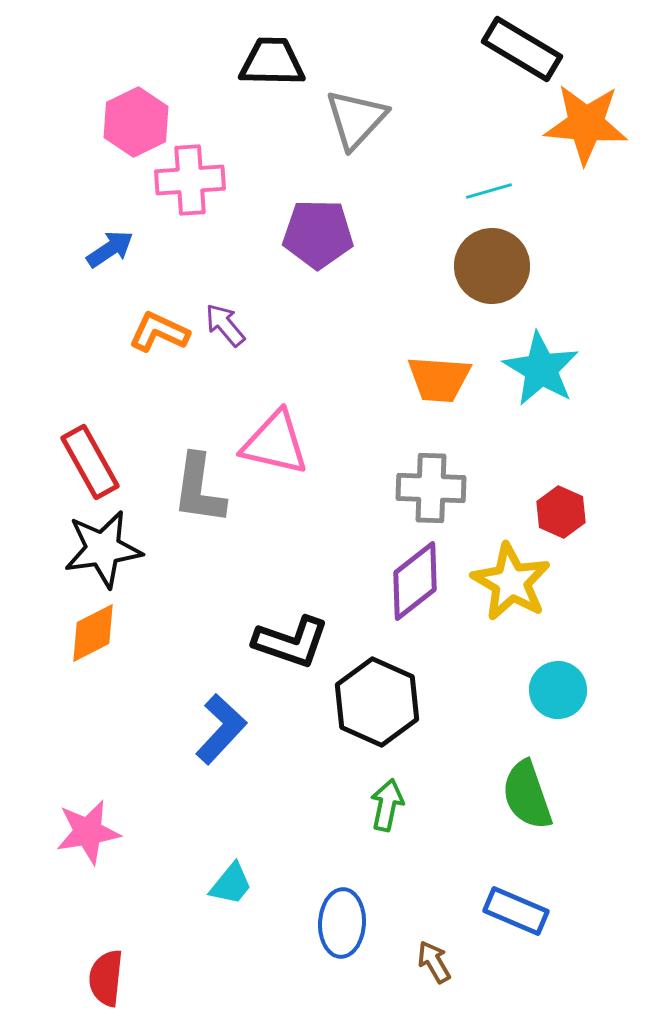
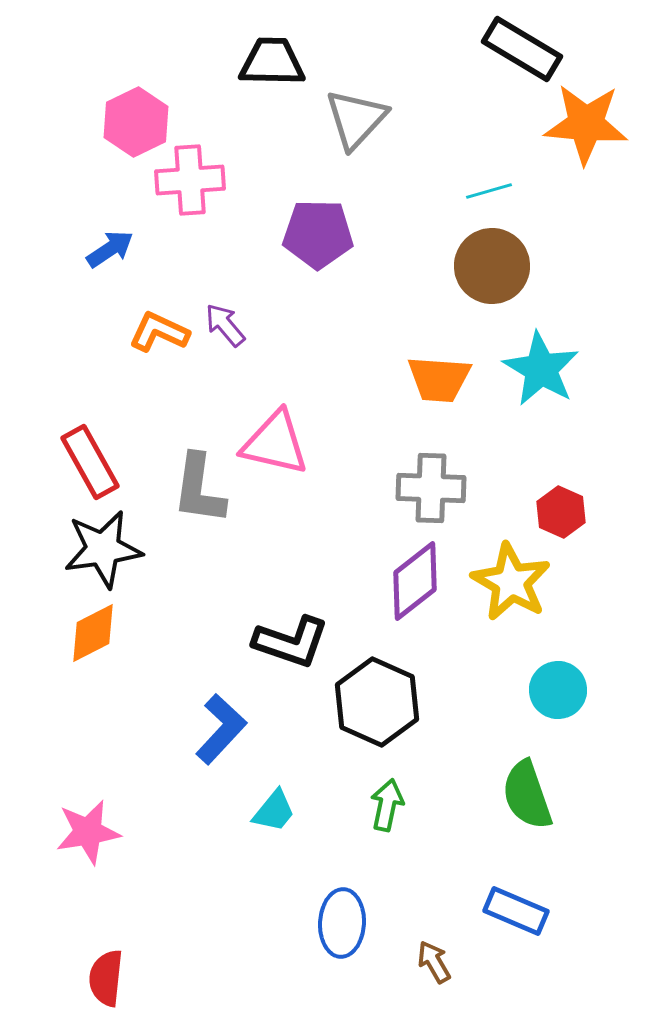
cyan trapezoid: moved 43 px right, 73 px up
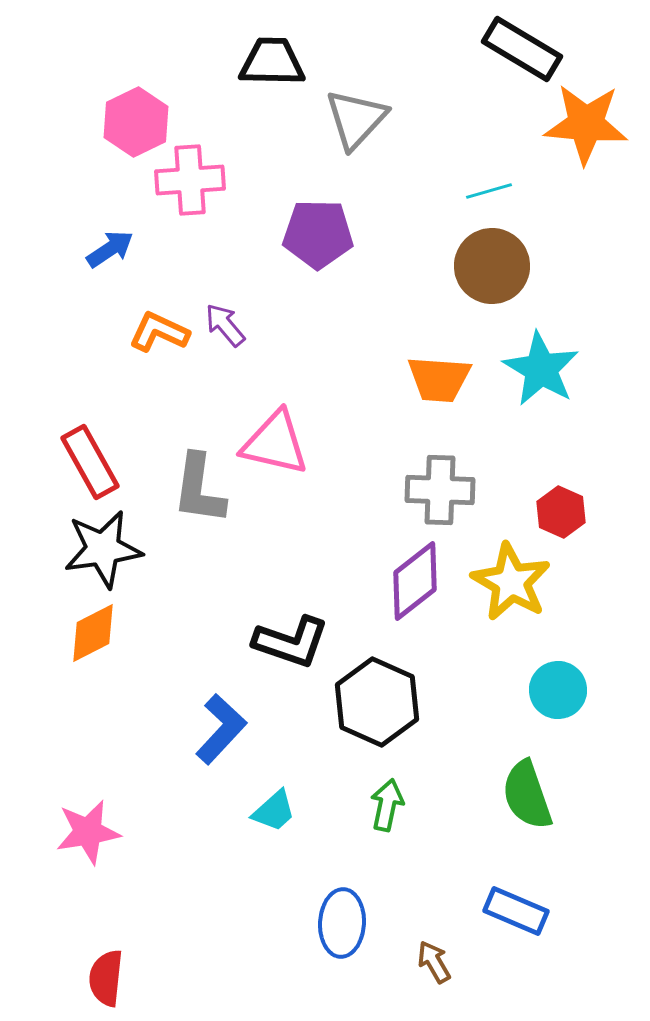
gray cross: moved 9 px right, 2 px down
cyan trapezoid: rotated 9 degrees clockwise
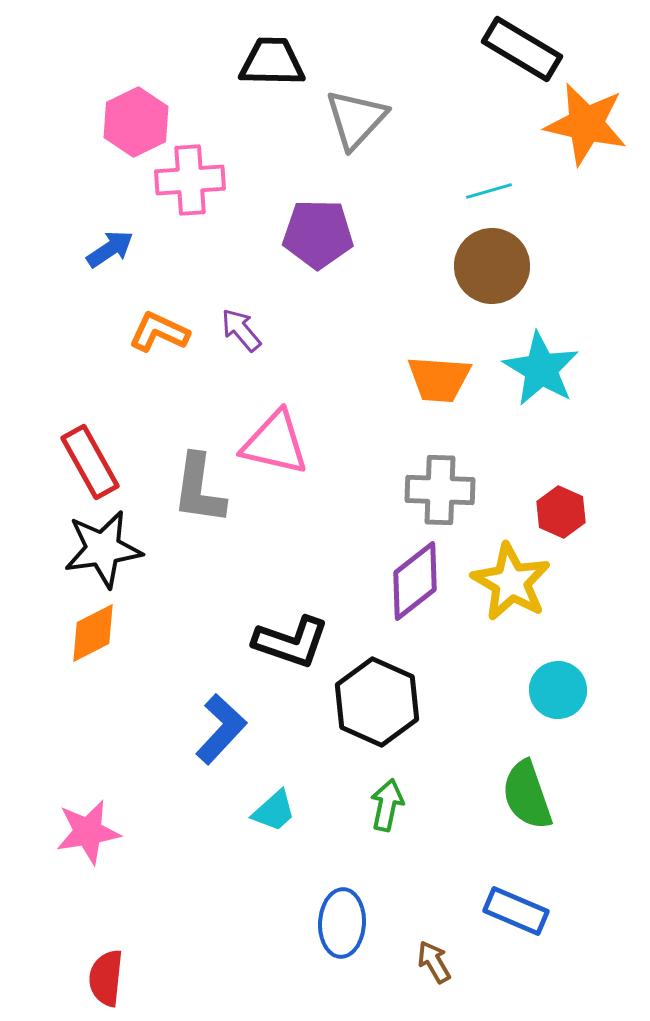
orange star: rotated 8 degrees clockwise
purple arrow: moved 16 px right, 5 px down
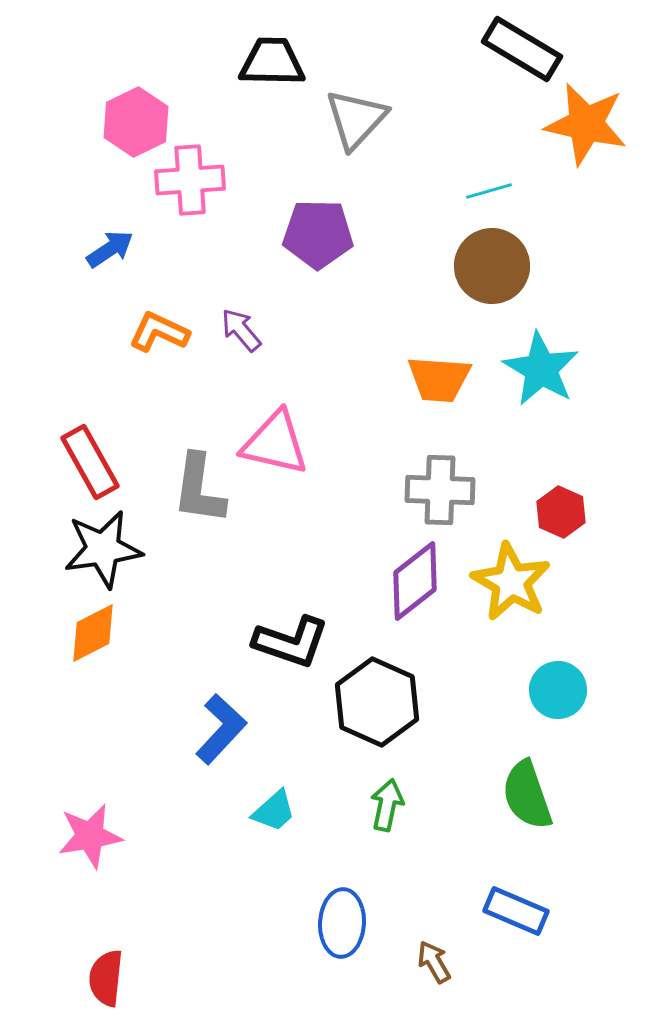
pink star: moved 2 px right, 4 px down
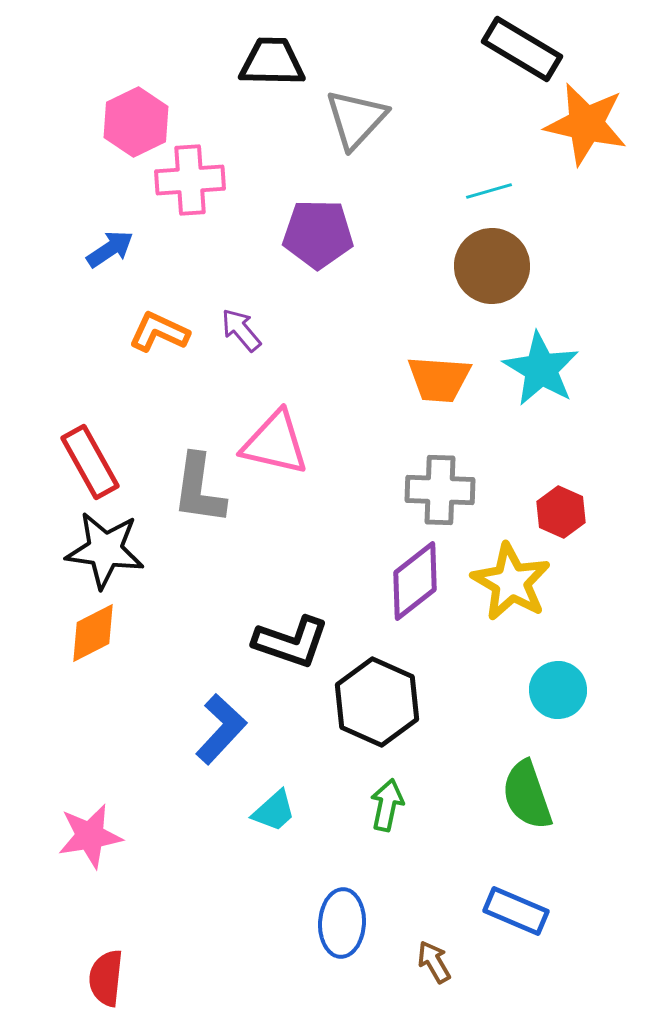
black star: moved 2 px right, 1 px down; rotated 16 degrees clockwise
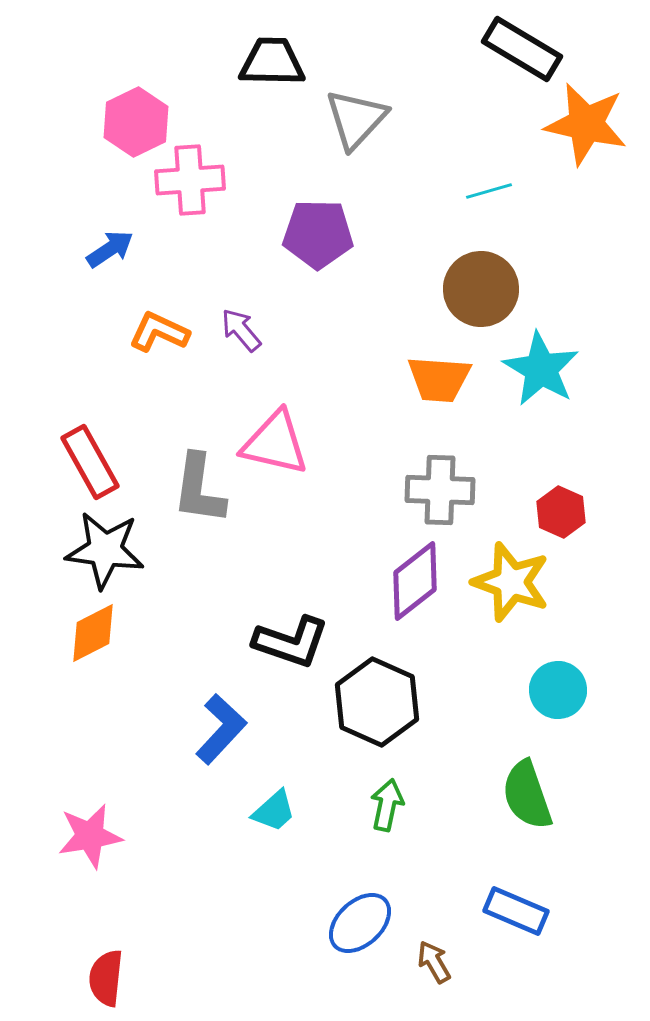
brown circle: moved 11 px left, 23 px down
yellow star: rotated 10 degrees counterclockwise
blue ellipse: moved 18 px right; rotated 44 degrees clockwise
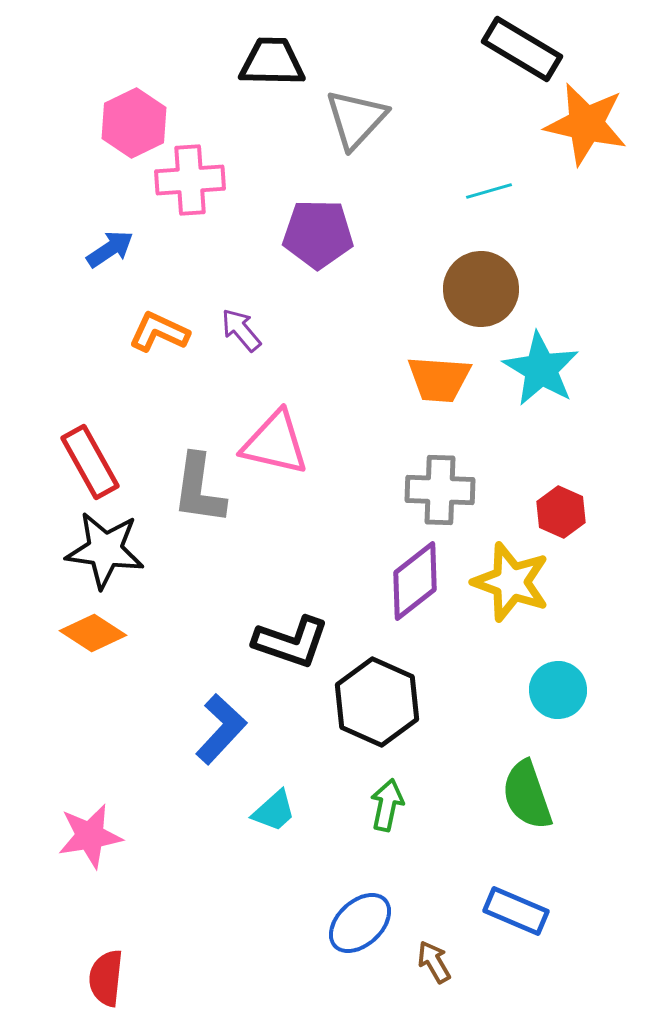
pink hexagon: moved 2 px left, 1 px down
orange diamond: rotated 60 degrees clockwise
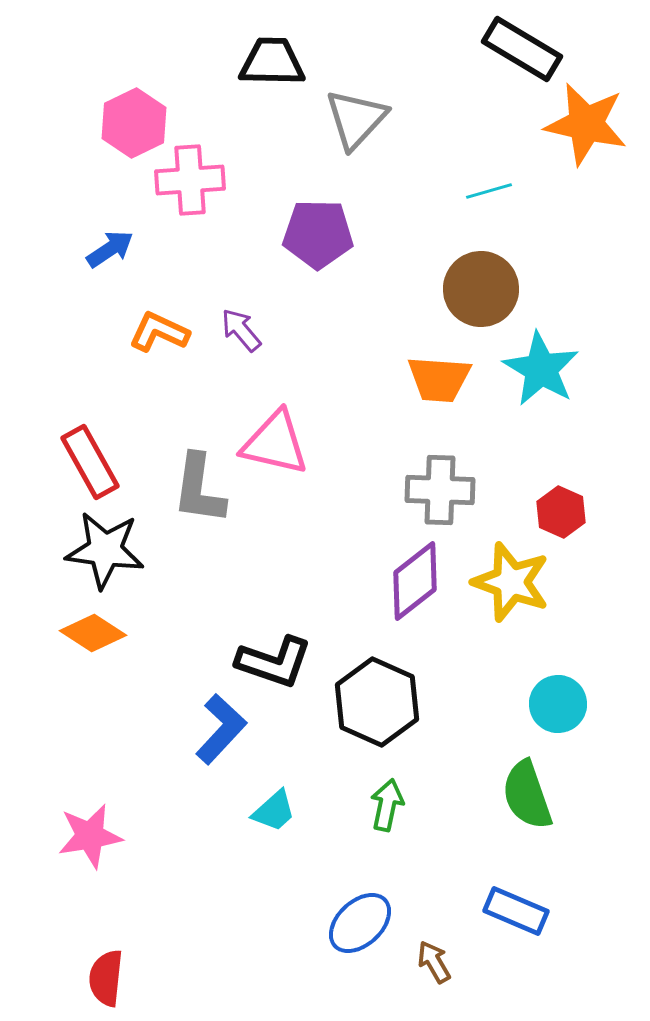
black L-shape: moved 17 px left, 20 px down
cyan circle: moved 14 px down
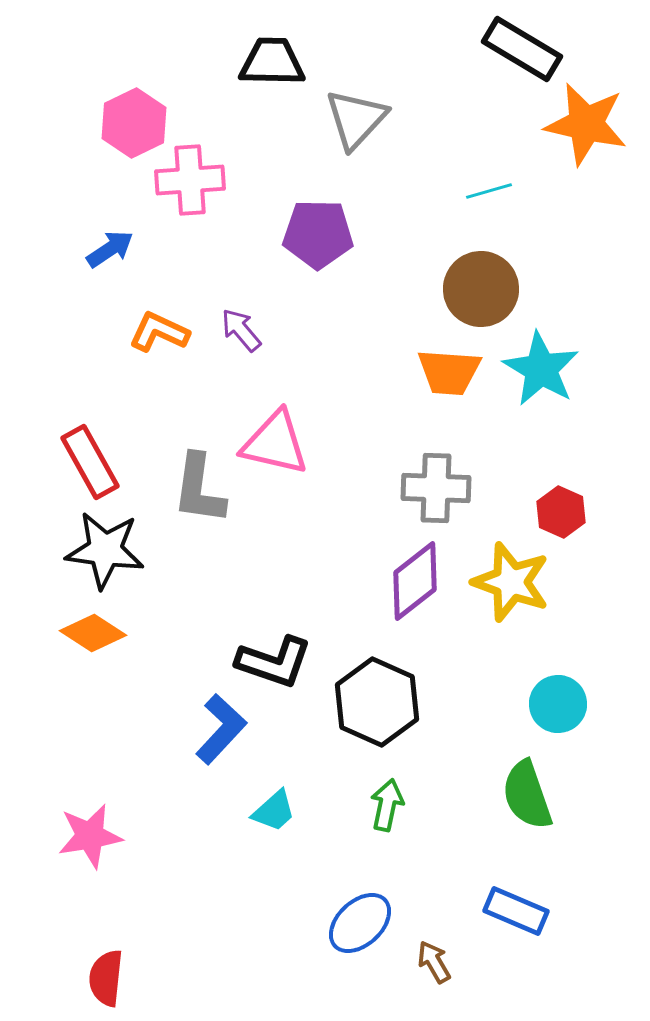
orange trapezoid: moved 10 px right, 7 px up
gray cross: moved 4 px left, 2 px up
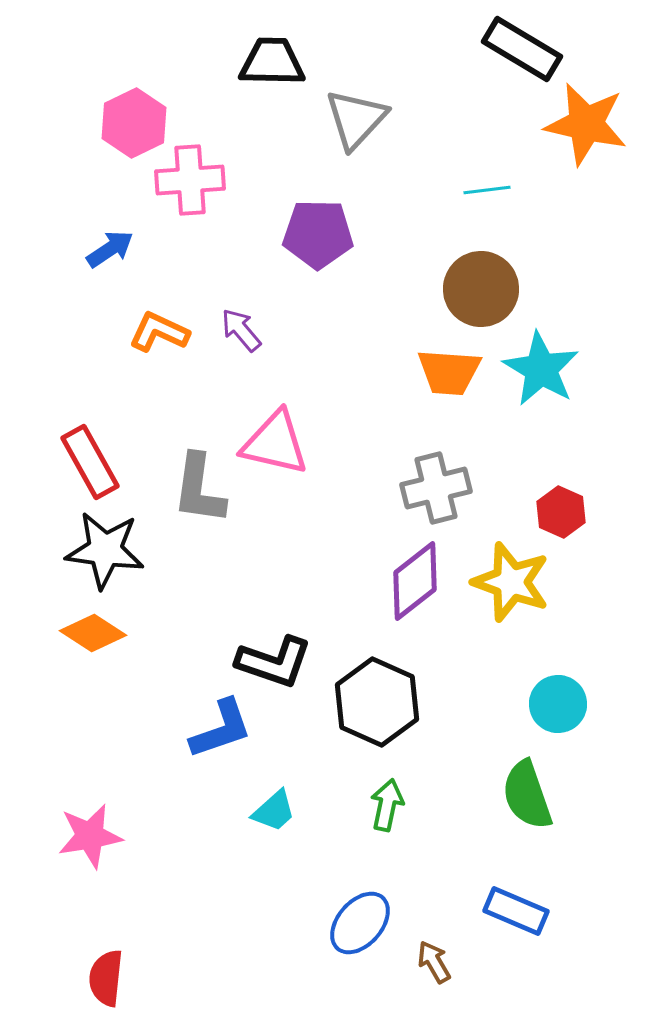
cyan line: moved 2 px left, 1 px up; rotated 9 degrees clockwise
gray cross: rotated 16 degrees counterclockwise
blue L-shape: rotated 28 degrees clockwise
blue ellipse: rotated 6 degrees counterclockwise
